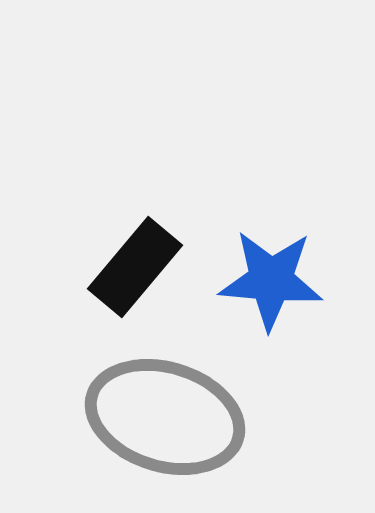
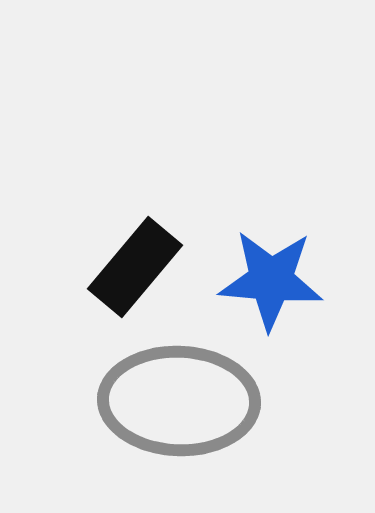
gray ellipse: moved 14 px right, 16 px up; rotated 15 degrees counterclockwise
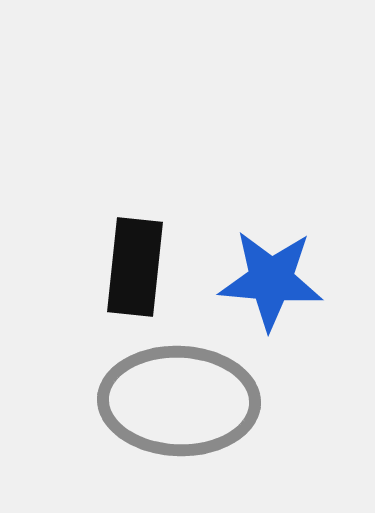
black rectangle: rotated 34 degrees counterclockwise
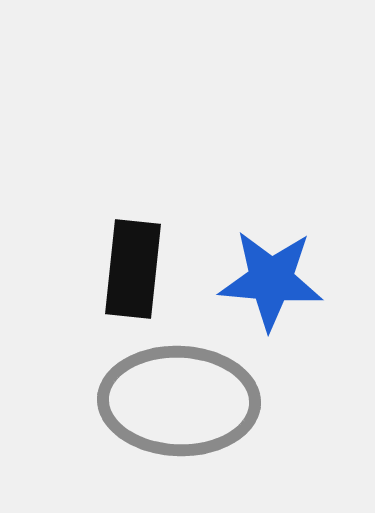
black rectangle: moved 2 px left, 2 px down
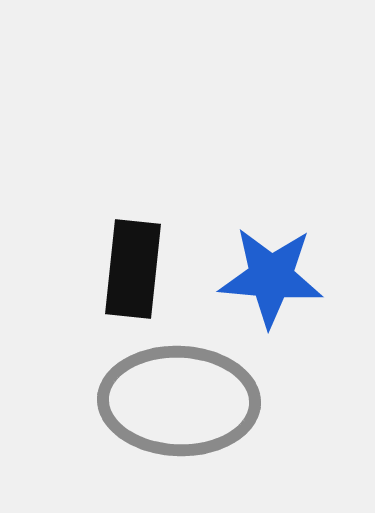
blue star: moved 3 px up
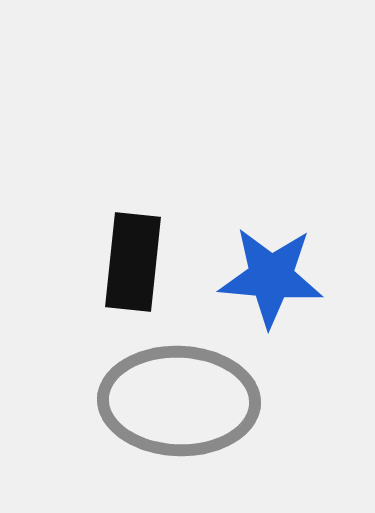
black rectangle: moved 7 px up
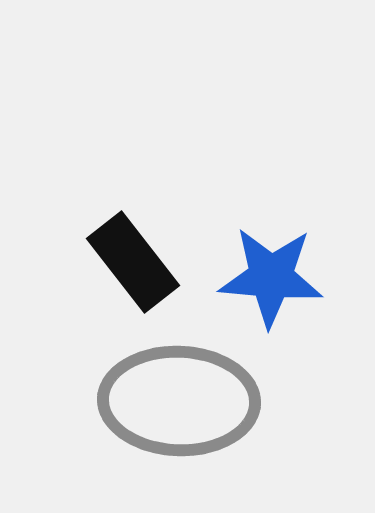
black rectangle: rotated 44 degrees counterclockwise
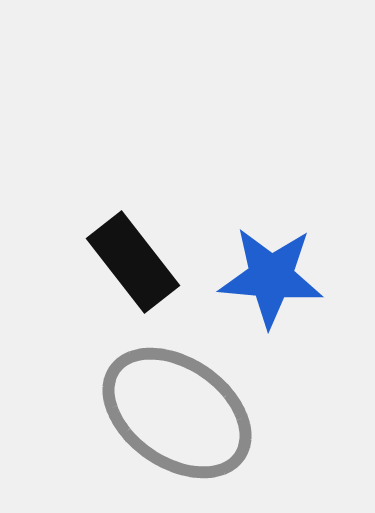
gray ellipse: moved 2 px left, 12 px down; rotated 33 degrees clockwise
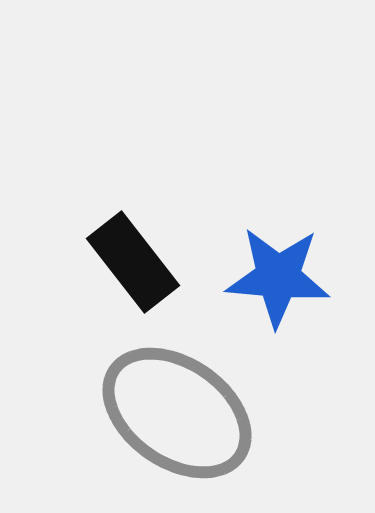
blue star: moved 7 px right
